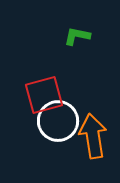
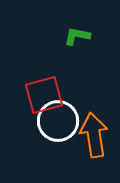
orange arrow: moved 1 px right, 1 px up
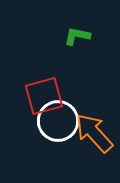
red square: moved 1 px down
orange arrow: moved 2 px up; rotated 33 degrees counterclockwise
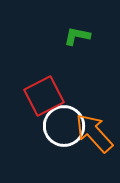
red square: rotated 12 degrees counterclockwise
white circle: moved 6 px right, 5 px down
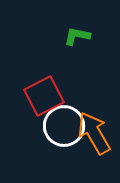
orange arrow: rotated 12 degrees clockwise
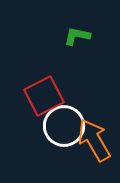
orange arrow: moved 7 px down
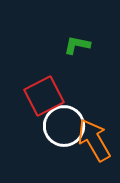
green L-shape: moved 9 px down
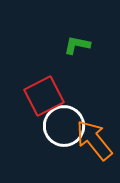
orange arrow: rotated 9 degrees counterclockwise
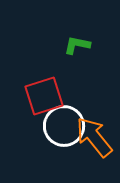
red square: rotated 9 degrees clockwise
orange arrow: moved 3 px up
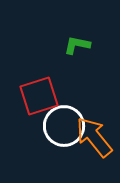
red square: moved 5 px left
